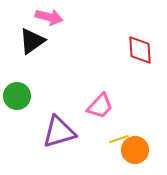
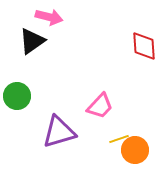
red diamond: moved 4 px right, 4 px up
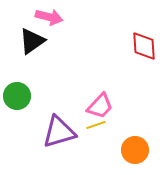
yellow line: moved 23 px left, 14 px up
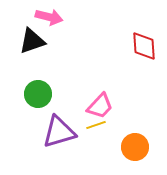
black triangle: rotated 16 degrees clockwise
green circle: moved 21 px right, 2 px up
orange circle: moved 3 px up
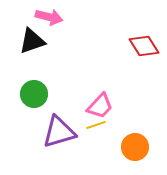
red diamond: rotated 28 degrees counterclockwise
green circle: moved 4 px left
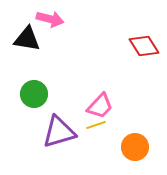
pink arrow: moved 1 px right, 2 px down
black triangle: moved 5 px left, 2 px up; rotated 28 degrees clockwise
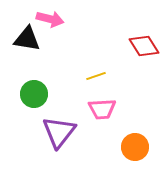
pink trapezoid: moved 2 px right, 3 px down; rotated 44 degrees clockwise
yellow line: moved 49 px up
purple triangle: rotated 36 degrees counterclockwise
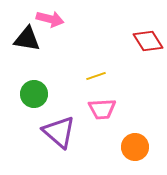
red diamond: moved 4 px right, 5 px up
purple triangle: rotated 27 degrees counterclockwise
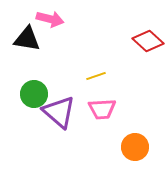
red diamond: rotated 16 degrees counterclockwise
purple triangle: moved 20 px up
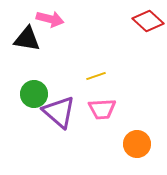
red diamond: moved 20 px up
orange circle: moved 2 px right, 3 px up
